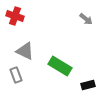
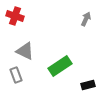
gray arrow: rotated 104 degrees counterclockwise
green rectangle: rotated 65 degrees counterclockwise
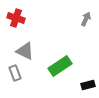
red cross: moved 1 px right, 2 px down
gray rectangle: moved 1 px left, 2 px up
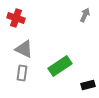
gray arrow: moved 1 px left, 4 px up
gray triangle: moved 1 px left, 2 px up
gray rectangle: moved 7 px right; rotated 28 degrees clockwise
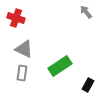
gray arrow: moved 1 px right, 3 px up; rotated 64 degrees counterclockwise
black rectangle: rotated 48 degrees counterclockwise
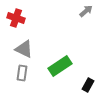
gray arrow: moved 1 px up; rotated 88 degrees clockwise
